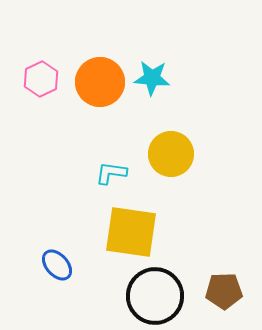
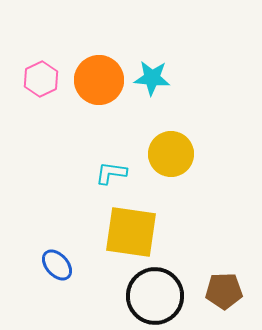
orange circle: moved 1 px left, 2 px up
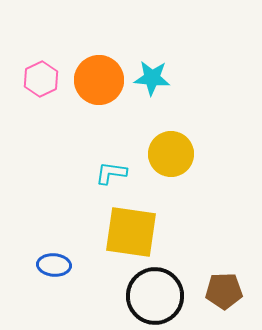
blue ellipse: moved 3 px left; rotated 44 degrees counterclockwise
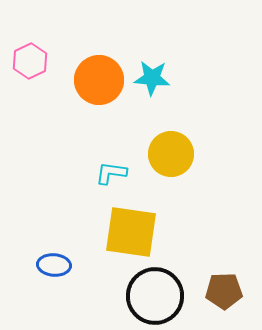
pink hexagon: moved 11 px left, 18 px up
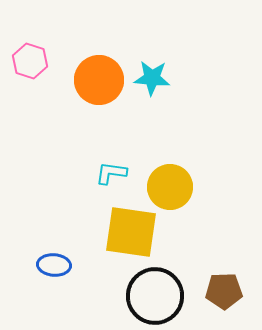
pink hexagon: rotated 16 degrees counterclockwise
yellow circle: moved 1 px left, 33 px down
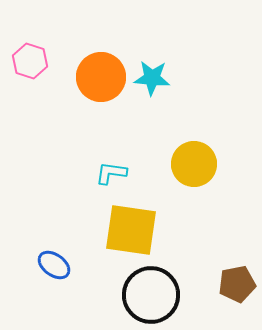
orange circle: moved 2 px right, 3 px up
yellow circle: moved 24 px right, 23 px up
yellow square: moved 2 px up
blue ellipse: rotated 32 degrees clockwise
brown pentagon: moved 13 px right, 7 px up; rotated 9 degrees counterclockwise
black circle: moved 4 px left, 1 px up
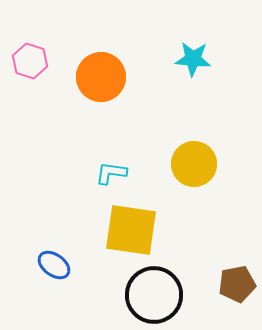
cyan star: moved 41 px right, 19 px up
black circle: moved 3 px right
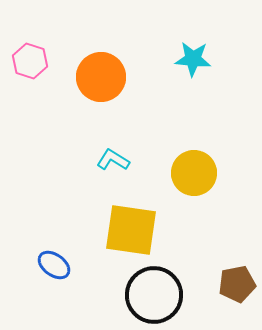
yellow circle: moved 9 px down
cyan L-shape: moved 2 px right, 13 px up; rotated 24 degrees clockwise
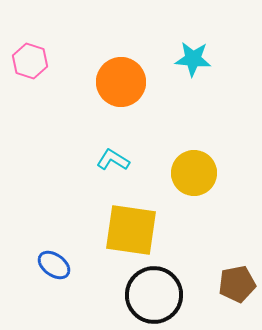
orange circle: moved 20 px right, 5 px down
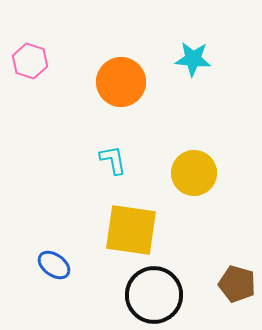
cyan L-shape: rotated 48 degrees clockwise
brown pentagon: rotated 27 degrees clockwise
